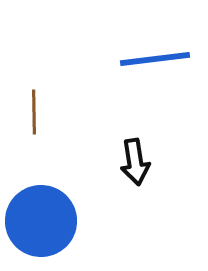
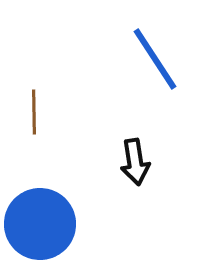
blue line: rotated 64 degrees clockwise
blue circle: moved 1 px left, 3 px down
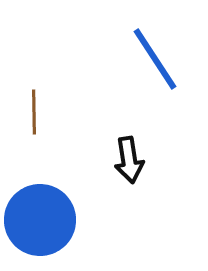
black arrow: moved 6 px left, 2 px up
blue circle: moved 4 px up
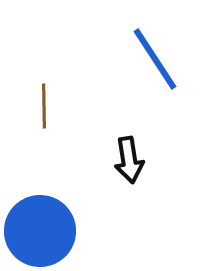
brown line: moved 10 px right, 6 px up
blue circle: moved 11 px down
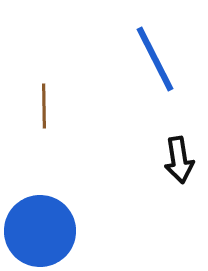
blue line: rotated 6 degrees clockwise
black arrow: moved 50 px right
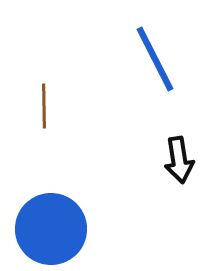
blue circle: moved 11 px right, 2 px up
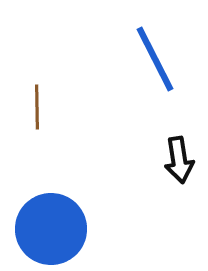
brown line: moved 7 px left, 1 px down
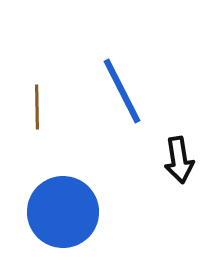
blue line: moved 33 px left, 32 px down
blue circle: moved 12 px right, 17 px up
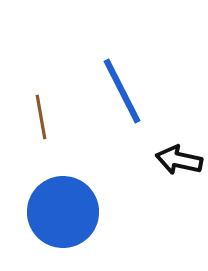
brown line: moved 4 px right, 10 px down; rotated 9 degrees counterclockwise
black arrow: rotated 111 degrees clockwise
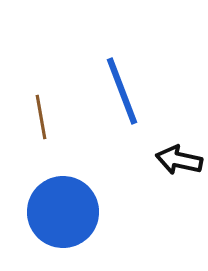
blue line: rotated 6 degrees clockwise
